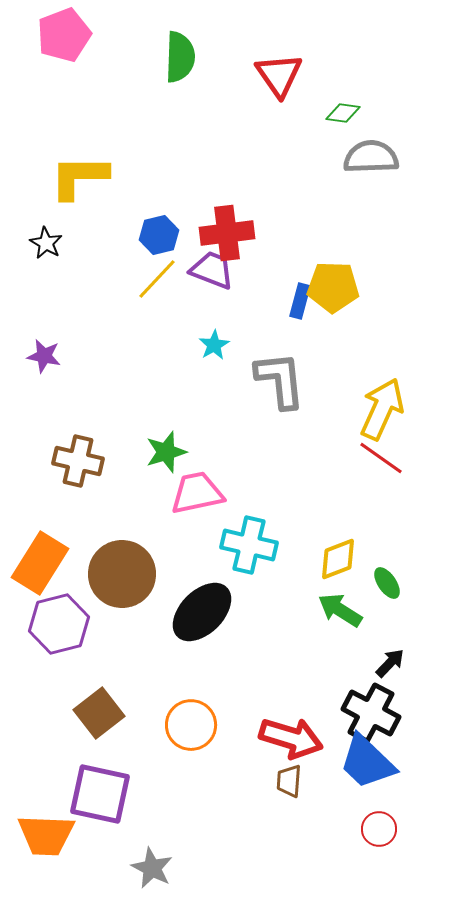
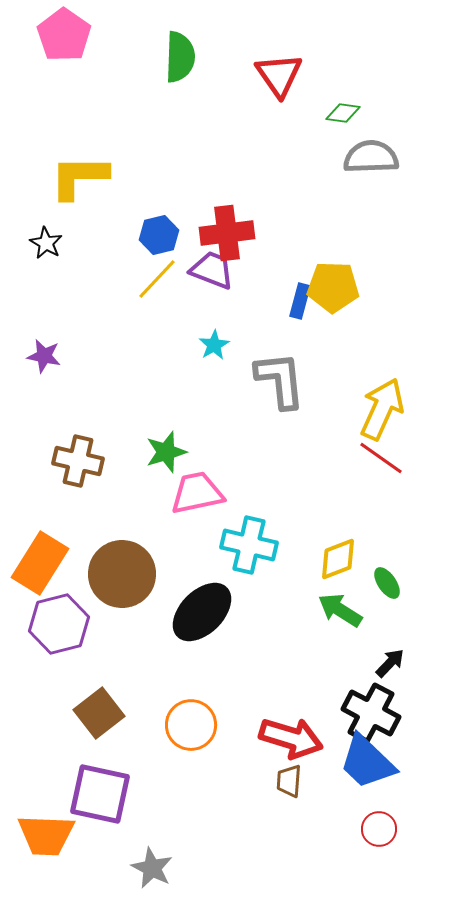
pink pentagon: rotated 16 degrees counterclockwise
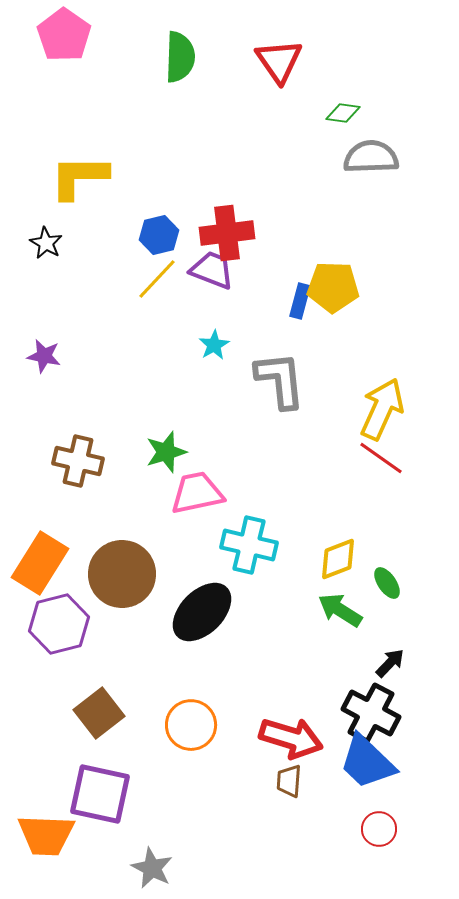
red triangle: moved 14 px up
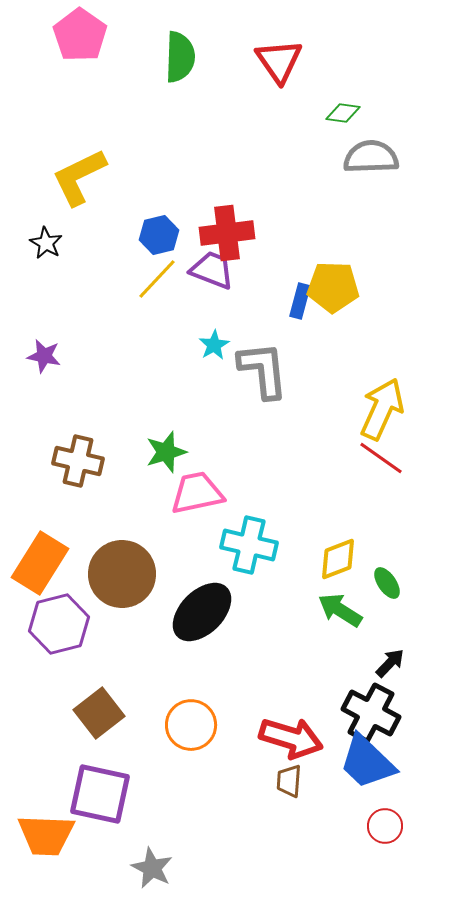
pink pentagon: moved 16 px right
yellow L-shape: rotated 26 degrees counterclockwise
gray L-shape: moved 17 px left, 10 px up
red circle: moved 6 px right, 3 px up
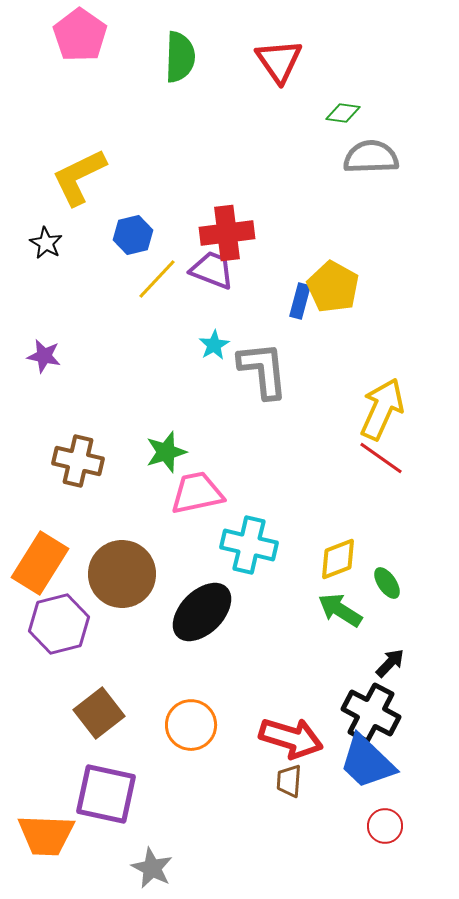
blue hexagon: moved 26 px left
yellow pentagon: rotated 27 degrees clockwise
purple square: moved 6 px right
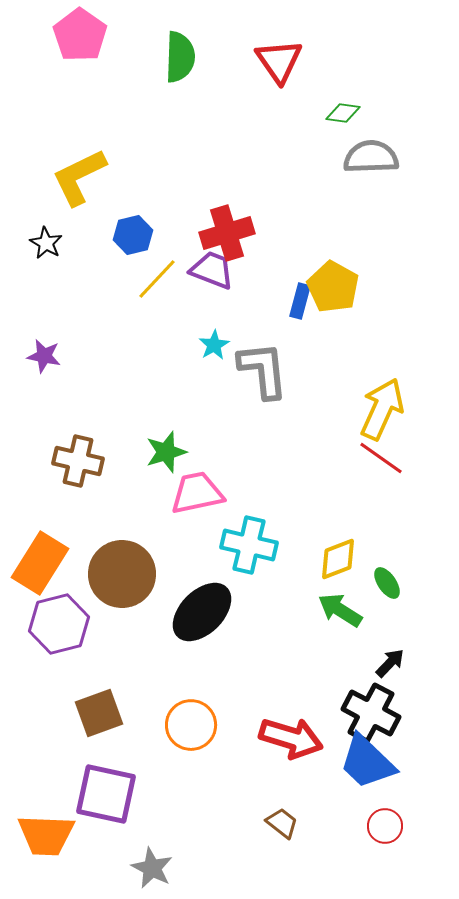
red cross: rotated 10 degrees counterclockwise
brown square: rotated 18 degrees clockwise
brown trapezoid: moved 7 px left, 42 px down; rotated 124 degrees clockwise
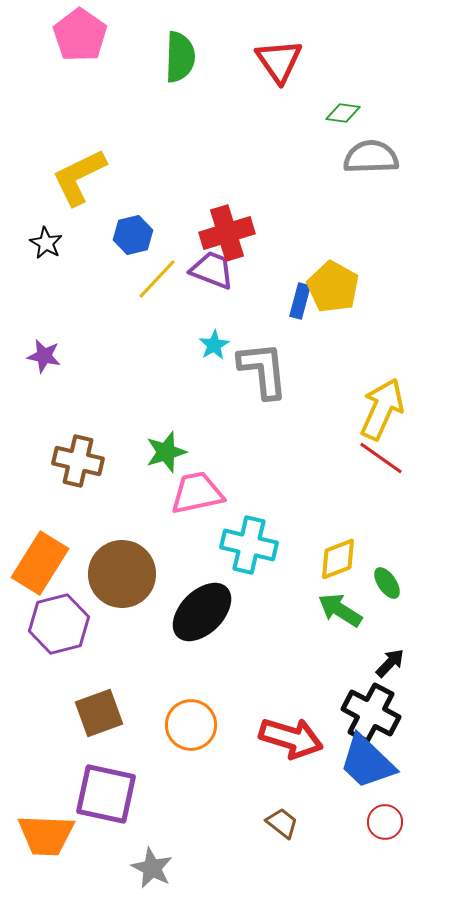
red circle: moved 4 px up
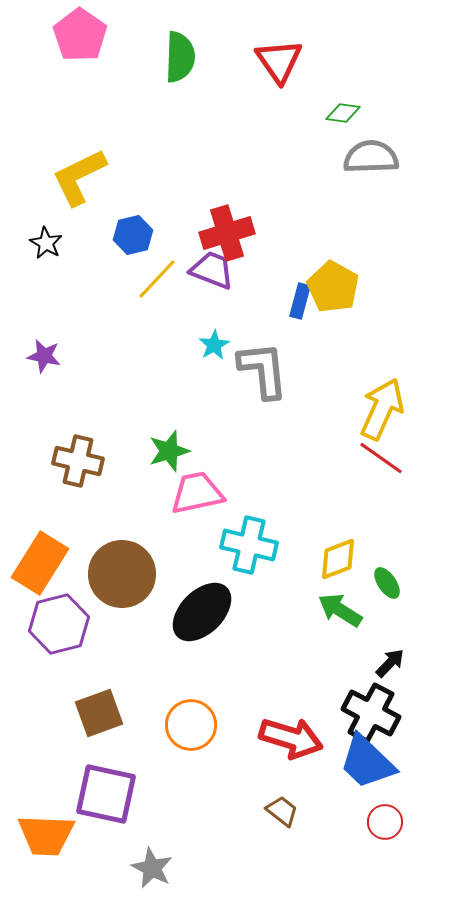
green star: moved 3 px right, 1 px up
brown trapezoid: moved 12 px up
